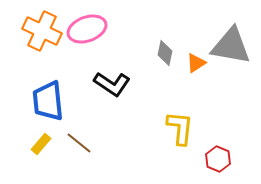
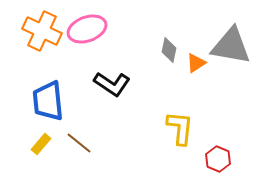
gray diamond: moved 4 px right, 3 px up
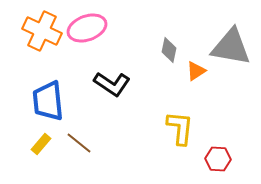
pink ellipse: moved 1 px up
gray triangle: moved 1 px down
orange triangle: moved 8 px down
red hexagon: rotated 20 degrees counterclockwise
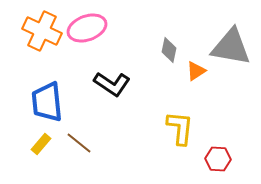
blue trapezoid: moved 1 px left, 1 px down
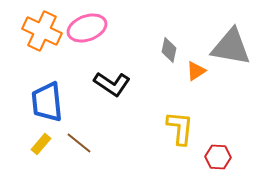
red hexagon: moved 2 px up
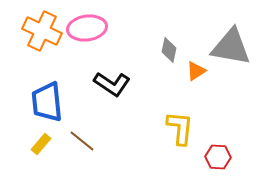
pink ellipse: rotated 12 degrees clockwise
brown line: moved 3 px right, 2 px up
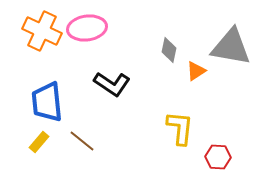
yellow rectangle: moved 2 px left, 2 px up
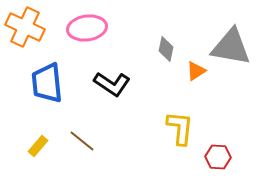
orange cross: moved 17 px left, 4 px up
gray diamond: moved 3 px left, 1 px up
blue trapezoid: moved 19 px up
yellow rectangle: moved 1 px left, 4 px down
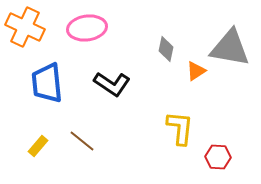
gray triangle: moved 1 px left, 1 px down
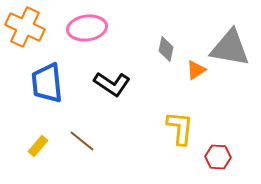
orange triangle: moved 1 px up
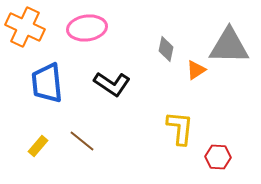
gray triangle: moved 1 px left, 2 px up; rotated 9 degrees counterclockwise
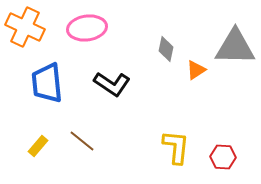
gray triangle: moved 6 px right, 1 px down
yellow L-shape: moved 4 px left, 19 px down
red hexagon: moved 5 px right
